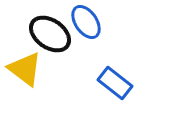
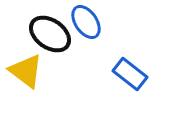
yellow triangle: moved 1 px right, 2 px down
blue rectangle: moved 15 px right, 9 px up
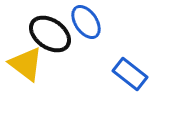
yellow triangle: moved 7 px up
